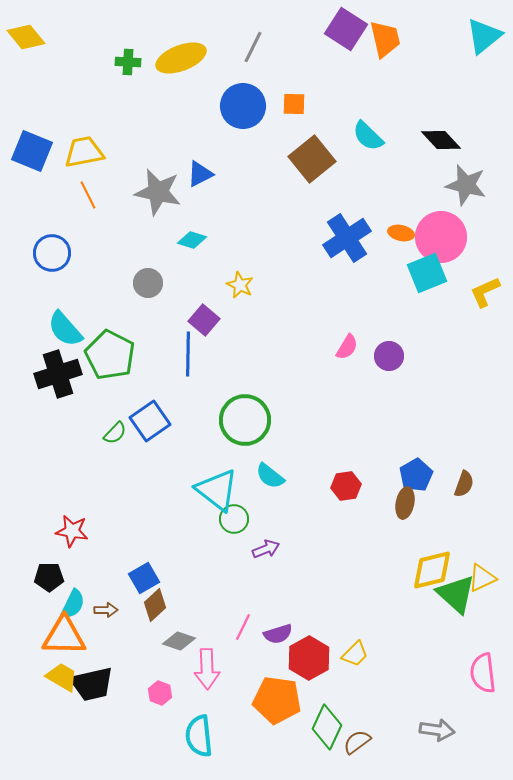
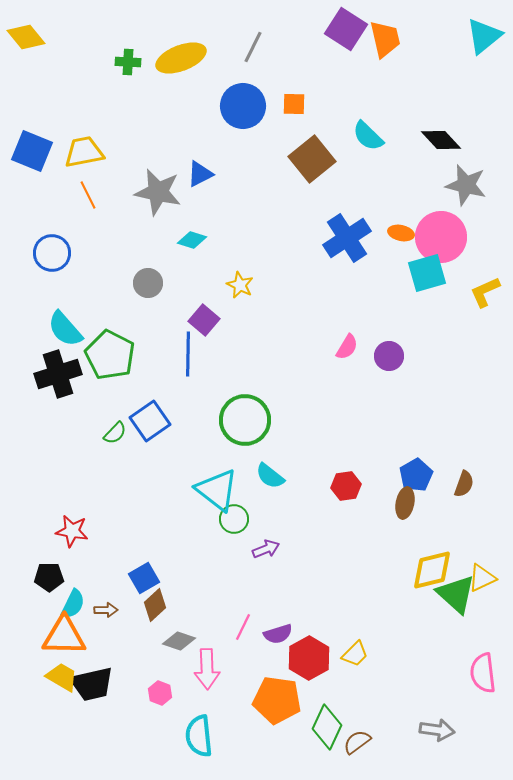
cyan square at (427, 273): rotated 6 degrees clockwise
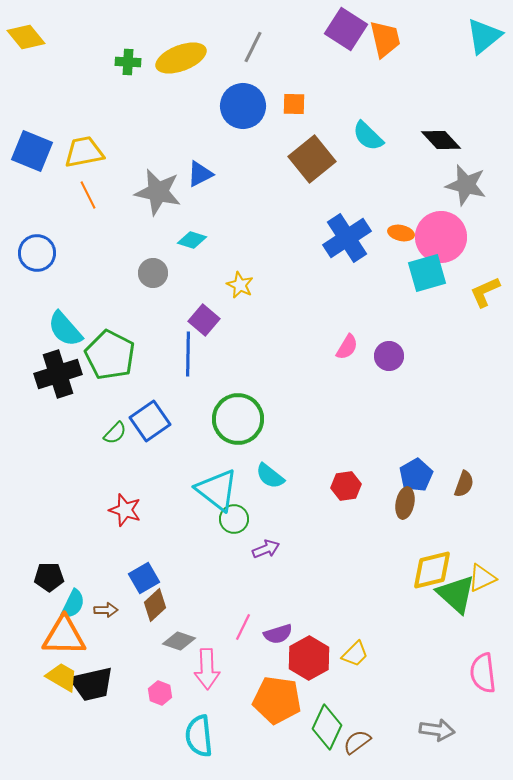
blue circle at (52, 253): moved 15 px left
gray circle at (148, 283): moved 5 px right, 10 px up
green circle at (245, 420): moved 7 px left, 1 px up
red star at (72, 531): moved 53 px right, 21 px up; rotated 8 degrees clockwise
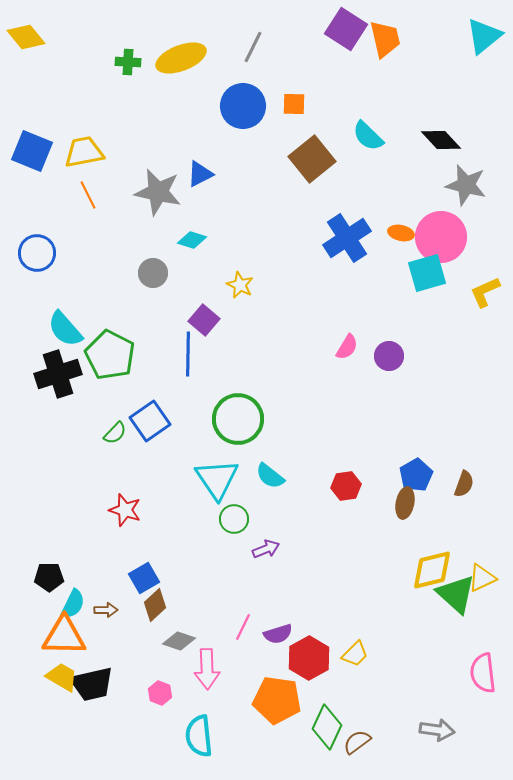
cyan triangle at (217, 490): moved 11 px up; rotated 18 degrees clockwise
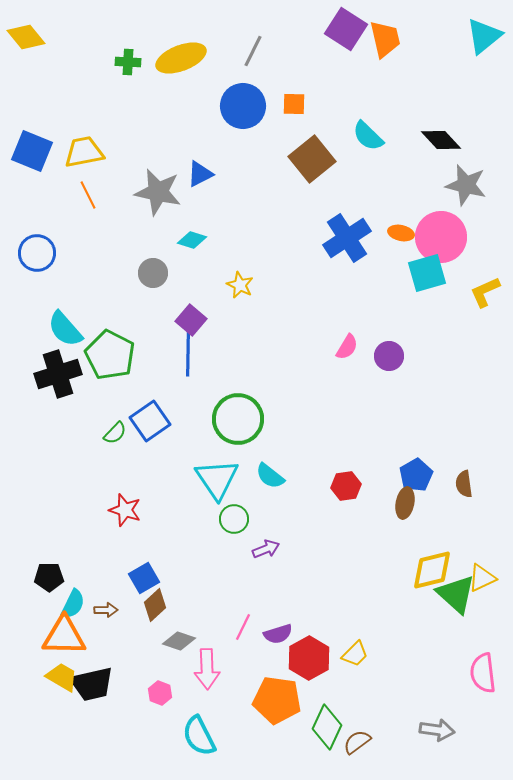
gray line at (253, 47): moved 4 px down
purple square at (204, 320): moved 13 px left
brown semicircle at (464, 484): rotated 152 degrees clockwise
cyan semicircle at (199, 736): rotated 21 degrees counterclockwise
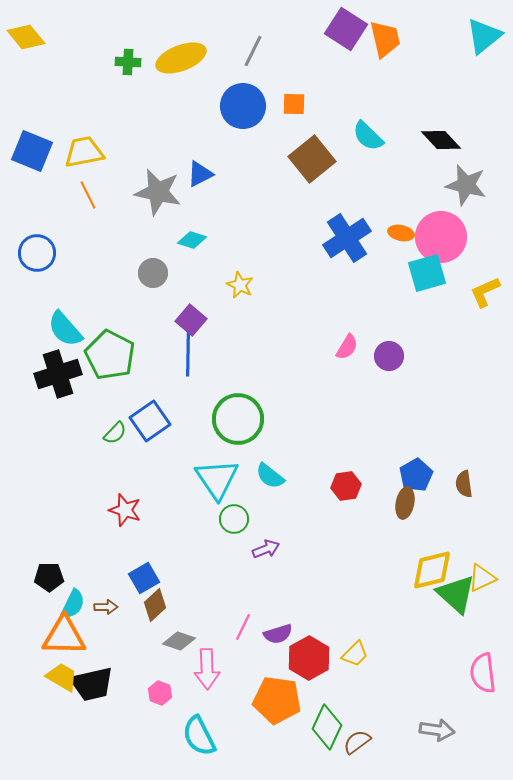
brown arrow at (106, 610): moved 3 px up
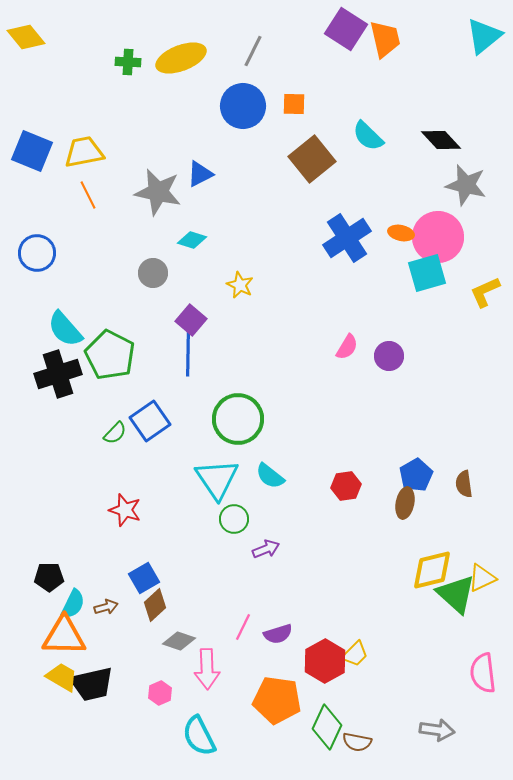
pink circle at (441, 237): moved 3 px left
brown arrow at (106, 607): rotated 15 degrees counterclockwise
red hexagon at (309, 658): moved 16 px right, 3 px down
pink hexagon at (160, 693): rotated 15 degrees clockwise
brown semicircle at (357, 742): rotated 132 degrees counterclockwise
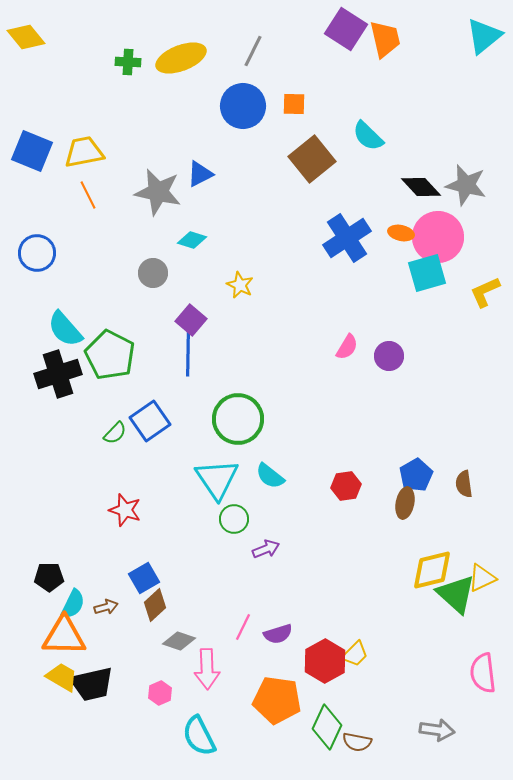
black diamond at (441, 140): moved 20 px left, 47 px down
